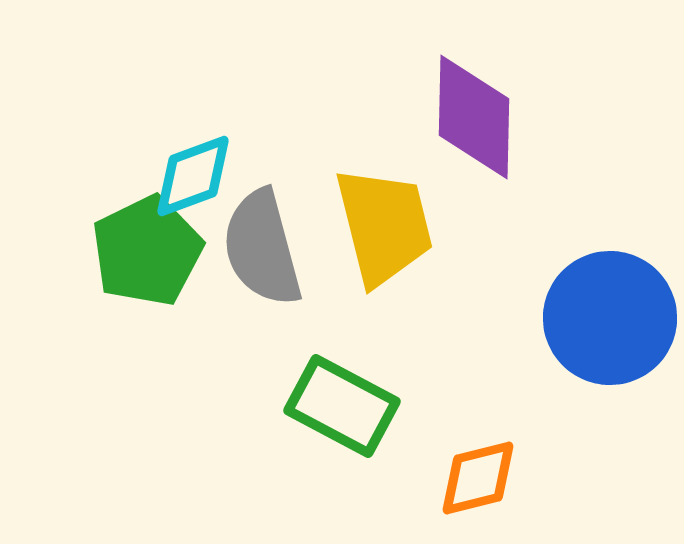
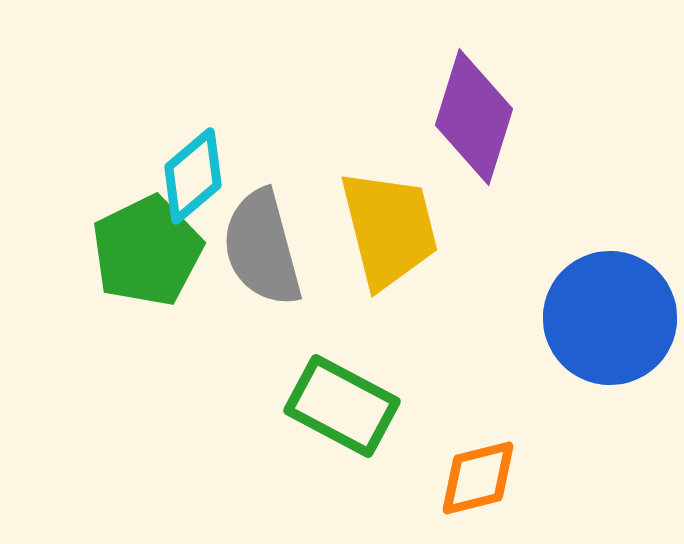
purple diamond: rotated 16 degrees clockwise
cyan diamond: rotated 20 degrees counterclockwise
yellow trapezoid: moved 5 px right, 3 px down
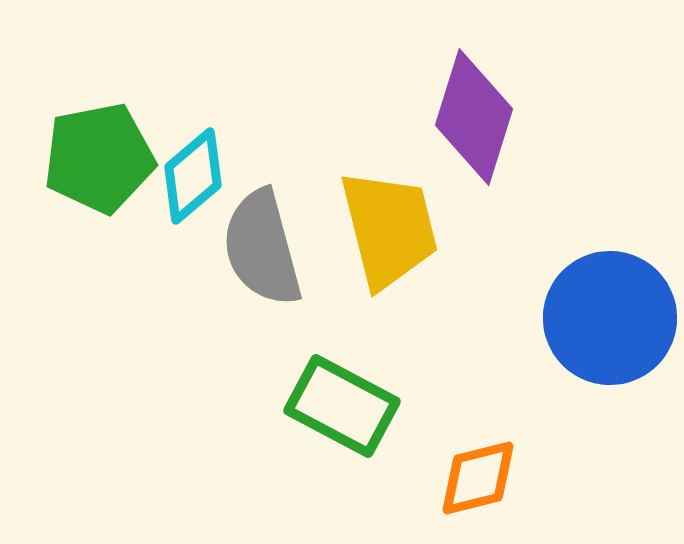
green pentagon: moved 48 px left, 93 px up; rotated 15 degrees clockwise
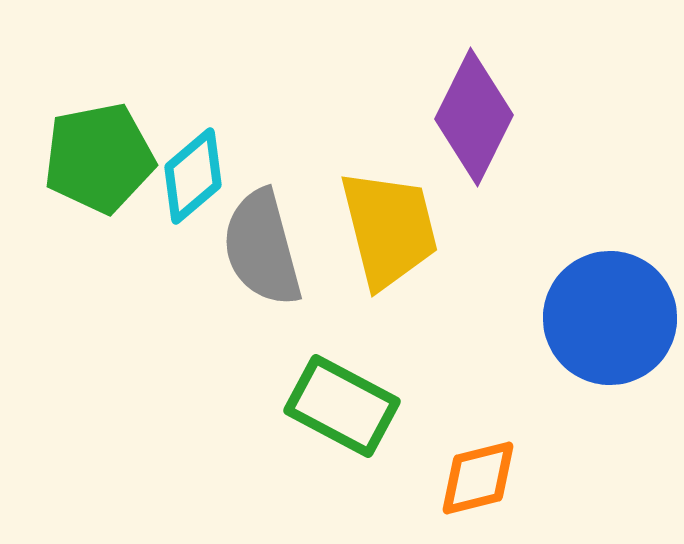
purple diamond: rotated 9 degrees clockwise
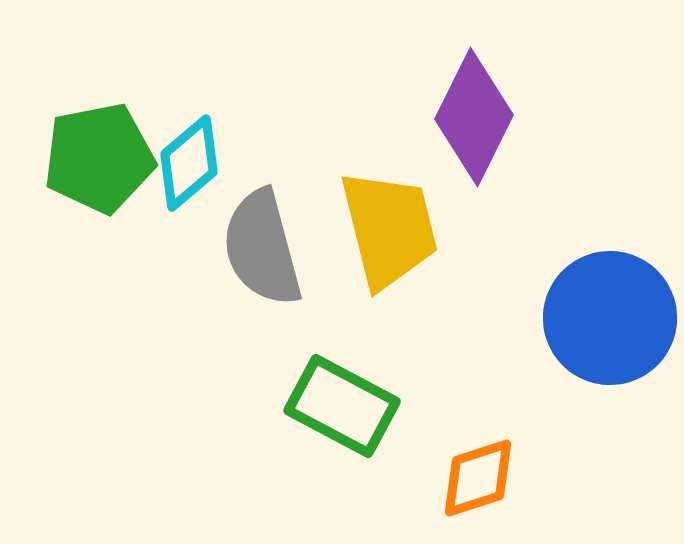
cyan diamond: moved 4 px left, 13 px up
orange diamond: rotated 4 degrees counterclockwise
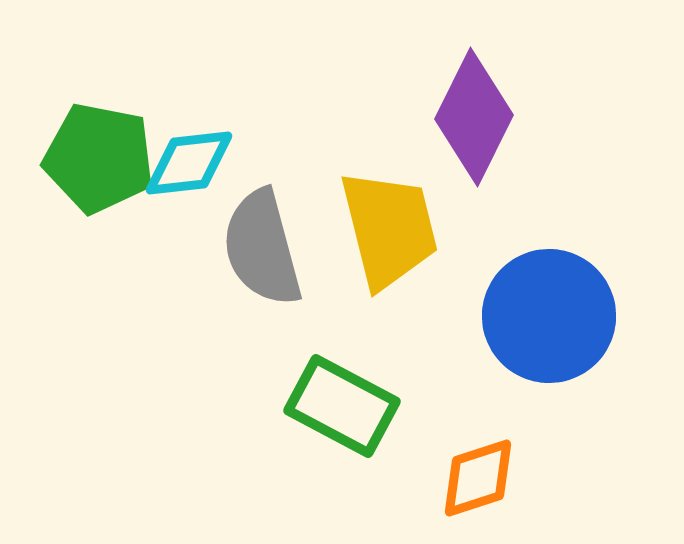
green pentagon: rotated 22 degrees clockwise
cyan diamond: rotated 34 degrees clockwise
blue circle: moved 61 px left, 2 px up
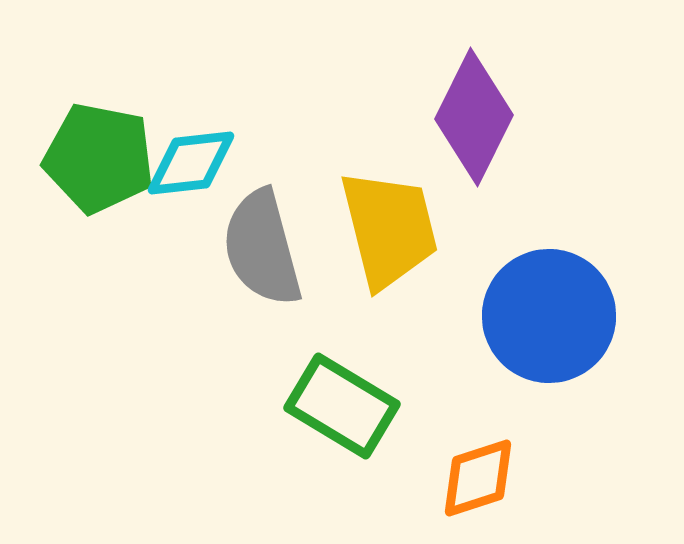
cyan diamond: moved 2 px right
green rectangle: rotated 3 degrees clockwise
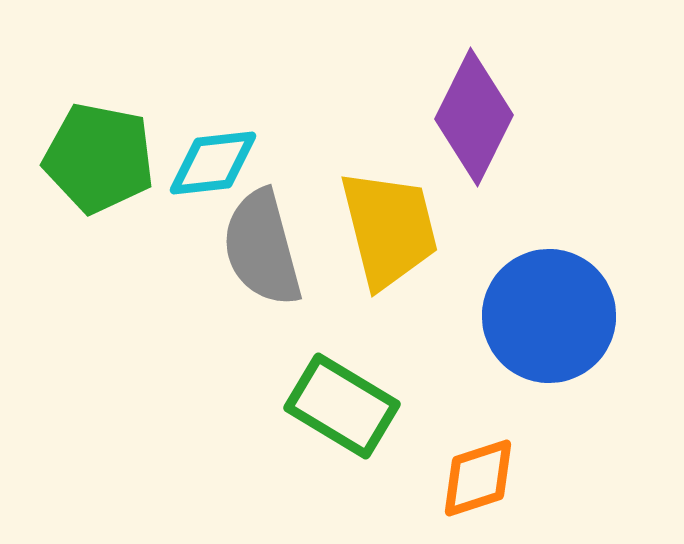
cyan diamond: moved 22 px right
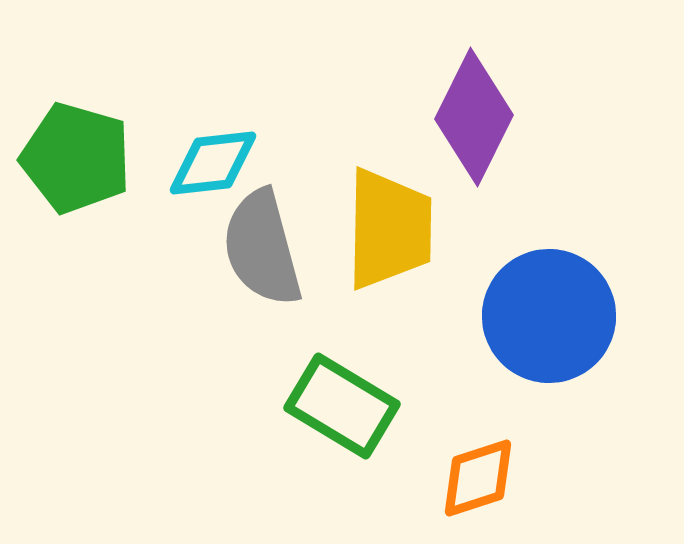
green pentagon: moved 23 px left; rotated 5 degrees clockwise
yellow trapezoid: rotated 15 degrees clockwise
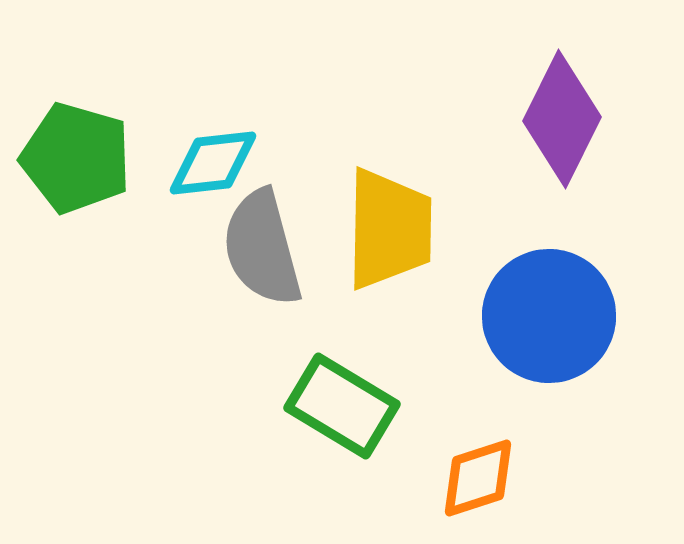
purple diamond: moved 88 px right, 2 px down
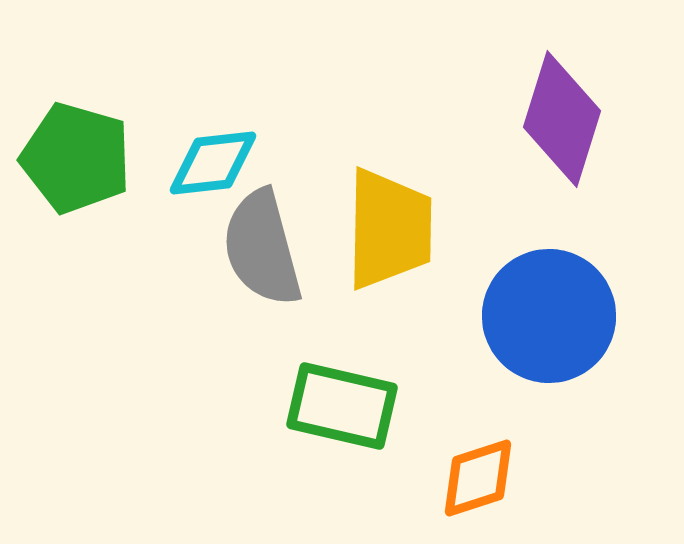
purple diamond: rotated 9 degrees counterclockwise
green rectangle: rotated 18 degrees counterclockwise
